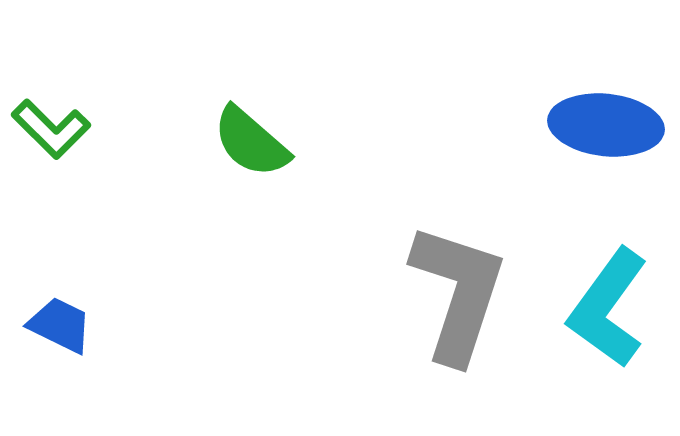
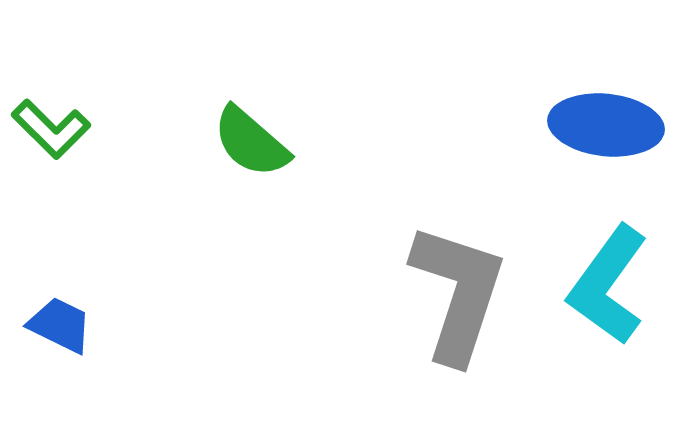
cyan L-shape: moved 23 px up
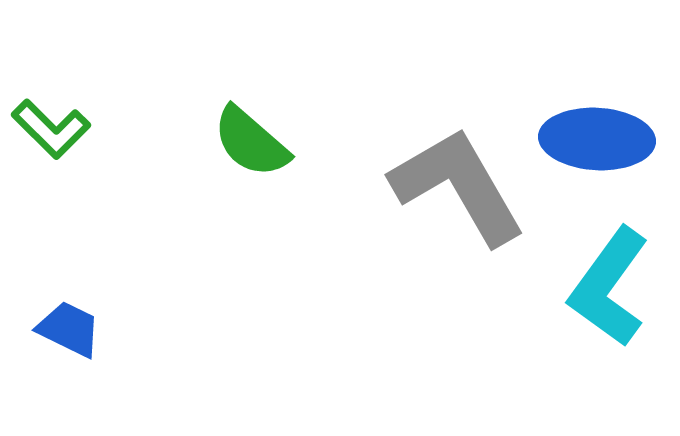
blue ellipse: moved 9 px left, 14 px down; rotated 3 degrees counterclockwise
cyan L-shape: moved 1 px right, 2 px down
gray L-shape: moved 107 px up; rotated 48 degrees counterclockwise
blue trapezoid: moved 9 px right, 4 px down
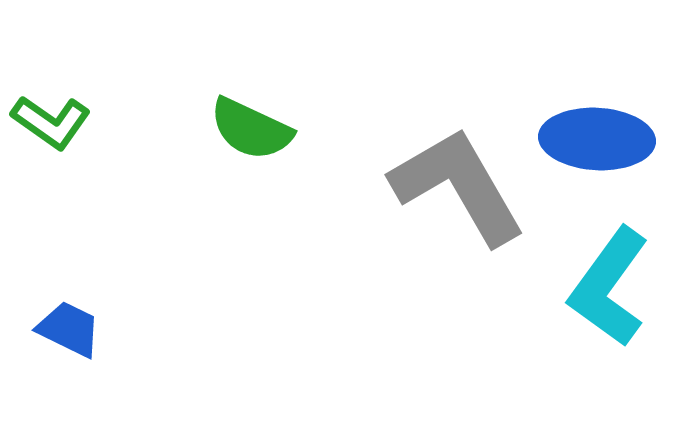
green L-shape: moved 7 px up; rotated 10 degrees counterclockwise
green semicircle: moved 13 px up; rotated 16 degrees counterclockwise
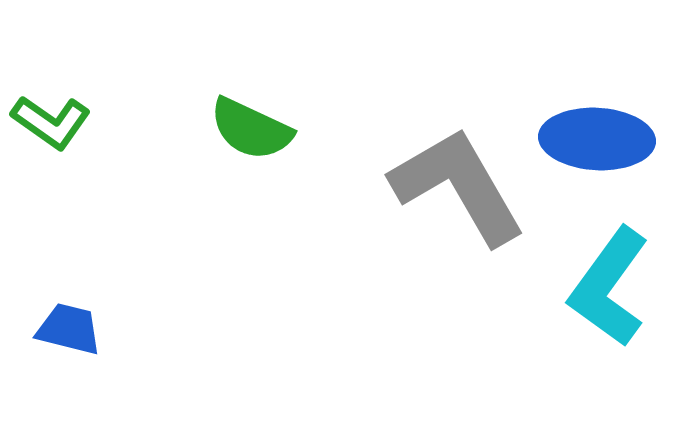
blue trapezoid: rotated 12 degrees counterclockwise
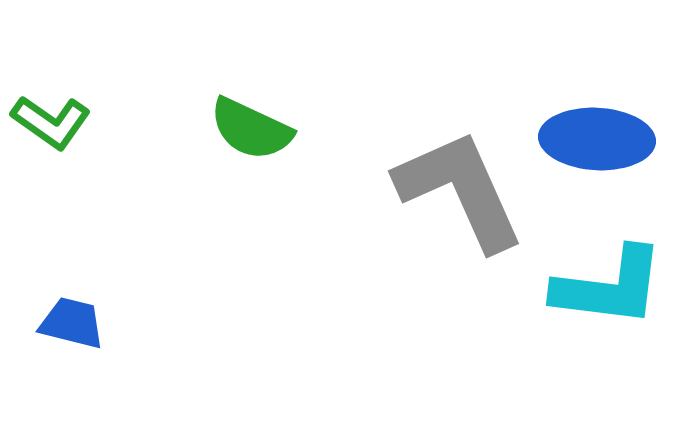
gray L-shape: moved 2 px right, 4 px down; rotated 6 degrees clockwise
cyan L-shape: rotated 119 degrees counterclockwise
blue trapezoid: moved 3 px right, 6 px up
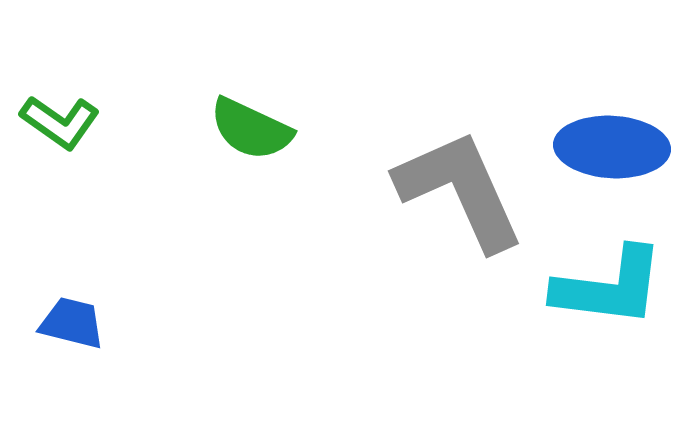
green L-shape: moved 9 px right
blue ellipse: moved 15 px right, 8 px down
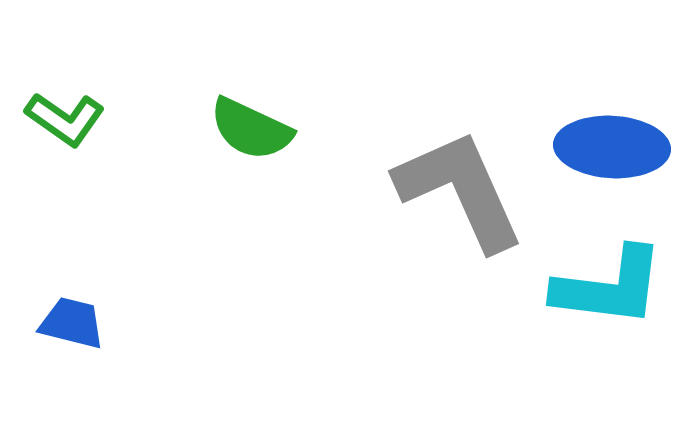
green L-shape: moved 5 px right, 3 px up
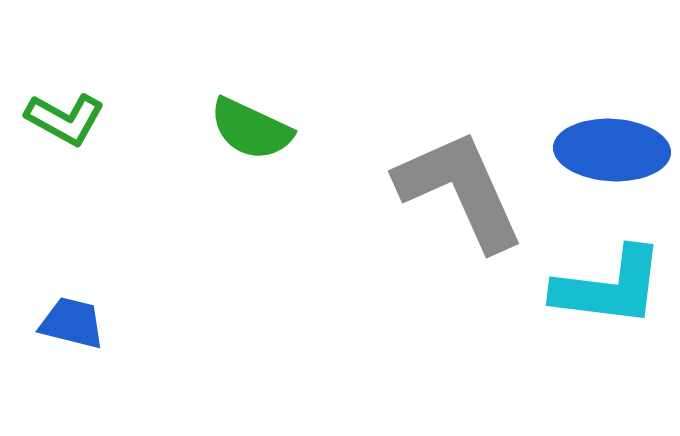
green L-shape: rotated 6 degrees counterclockwise
blue ellipse: moved 3 px down
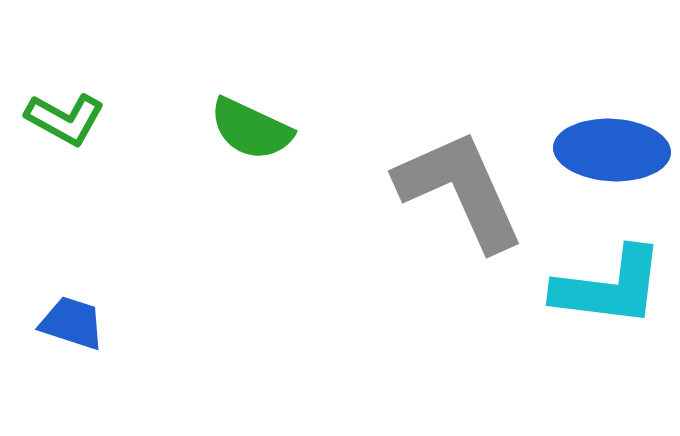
blue trapezoid: rotated 4 degrees clockwise
